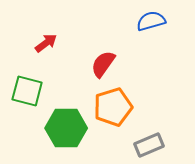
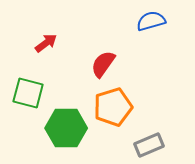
green square: moved 1 px right, 2 px down
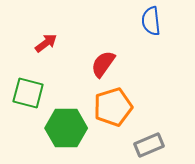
blue semicircle: rotated 80 degrees counterclockwise
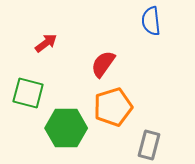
gray rectangle: rotated 52 degrees counterclockwise
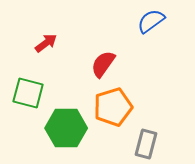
blue semicircle: rotated 60 degrees clockwise
gray rectangle: moved 3 px left, 1 px up
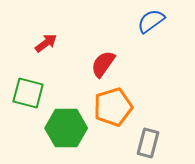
gray rectangle: moved 2 px right, 1 px up
